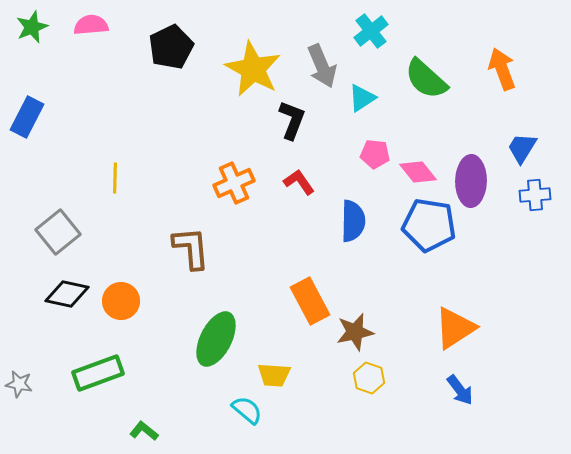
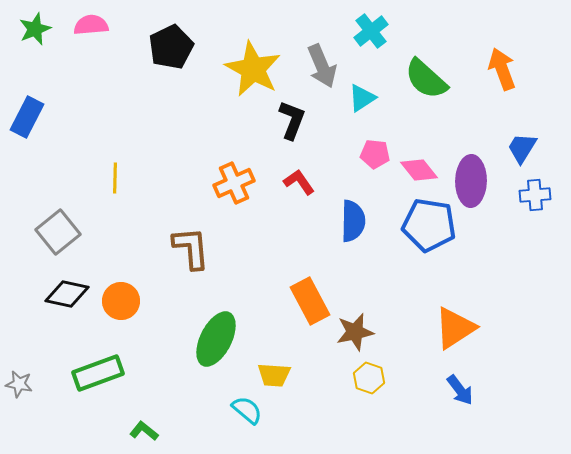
green star: moved 3 px right, 2 px down
pink diamond: moved 1 px right, 2 px up
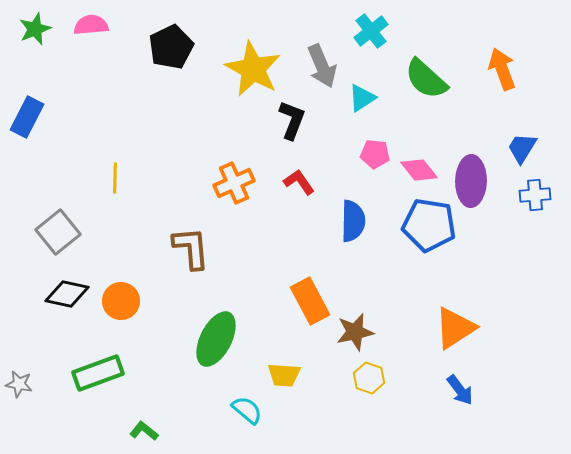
yellow trapezoid: moved 10 px right
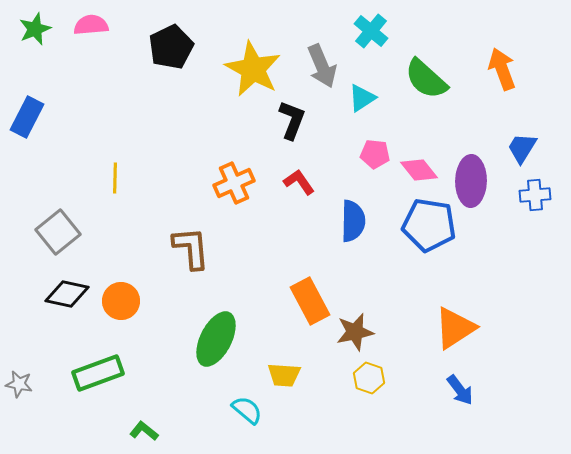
cyan cross: rotated 12 degrees counterclockwise
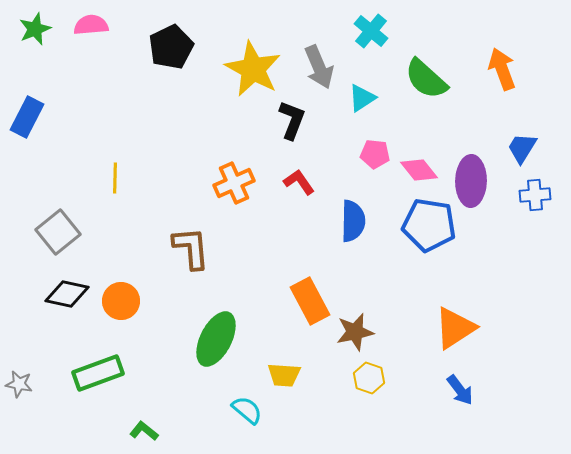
gray arrow: moved 3 px left, 1 px down
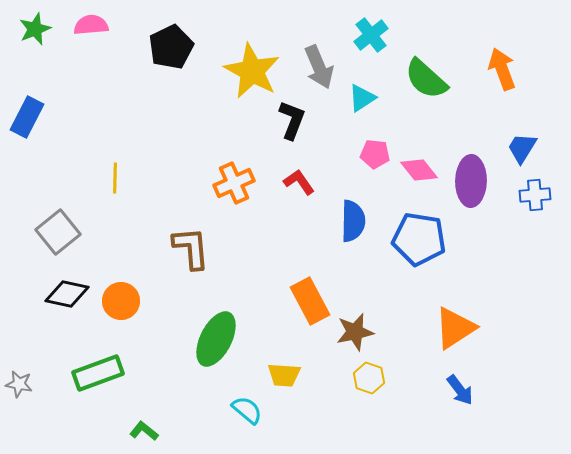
cyan cross: moved 4 px down; rotated 12 degrees clockwise
yellow star: moved 1 px left, 2 px down
blue pentagon: moved 10 px left, 14 px down
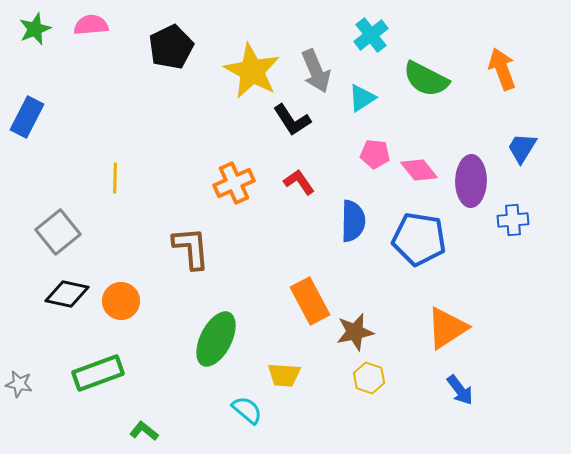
gray arrow: moved 3 px left, 4 px down
green semicircle: rotated 15 degrees counterclockwise
black L-shape: rotated 126 degrees clockwise
blue cross: moved 22 px left, 25 px down
orange triangle: moved 8 px left
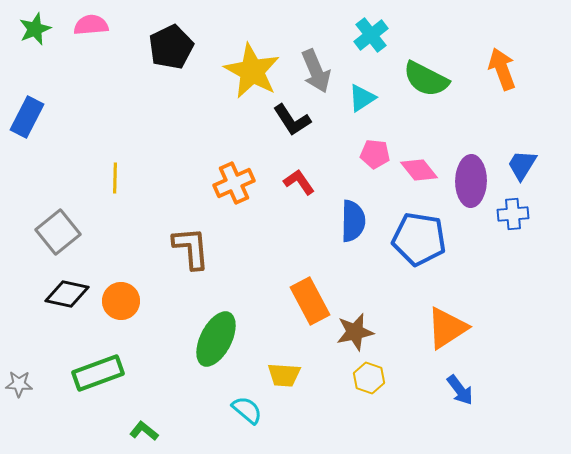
blue trapezoid: moved 17 px down
blue cross: moved 6 px up
gray star: rotated 8 degrees counterclockwise
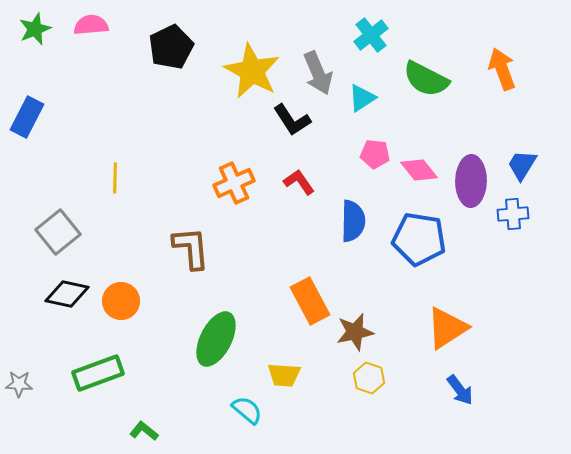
gray arrow: moved 2 px right, 2 px down
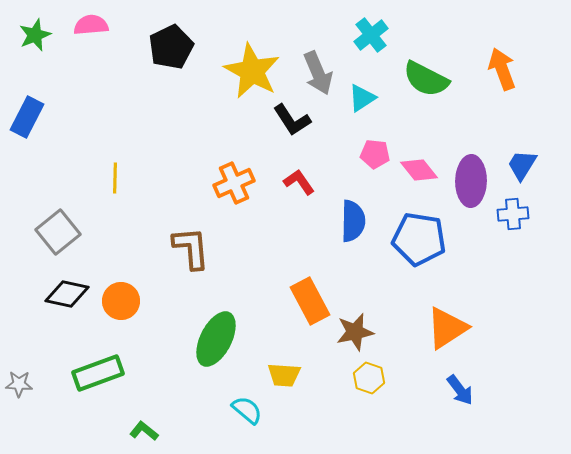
green star: moved 6 px down
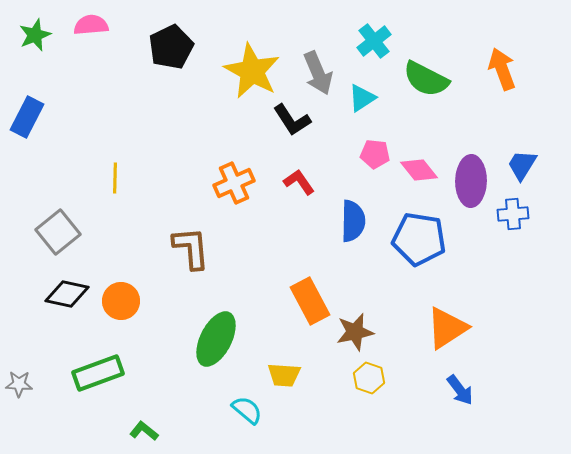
cyan cross: moved 3 px right, 6 px down
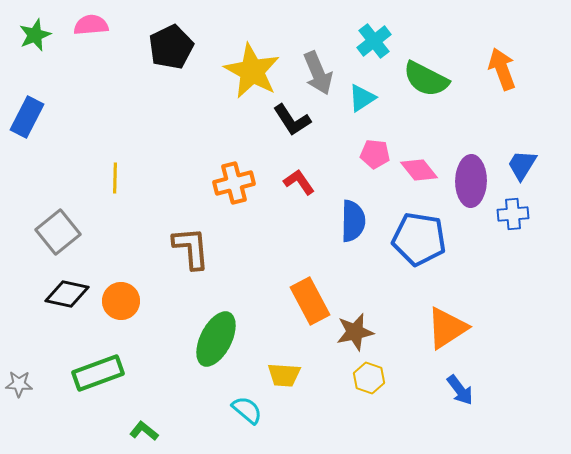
orange cross: rotated 9 degrees clockwise
